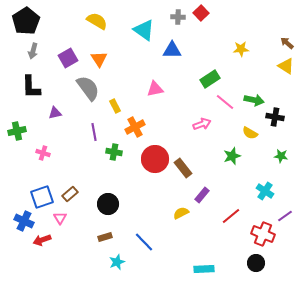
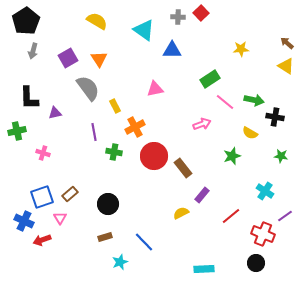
black L-shape at (31, 87): moved 2 px left, 11 px down
red circle at (155, 159): moved 1 px left, 3 px up
cyan star at (117, 262): moved 3 px right
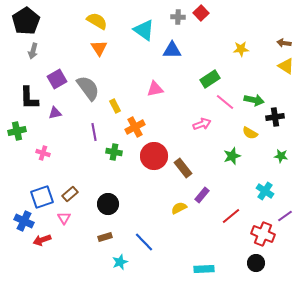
brown arrow at (287, 43): moved 3 px left; rotated 32 degrees counterclockwise
purple square at (68, 58): moved 11 px left, 21 px down
orange triangle at (99, 59): moved 11 px up
black cross at (275, 117): rotated 18 degrees counterclockwise
yellow semicircle at (181, 213): moved 2 px left, 5 px up
pink triangle at (60, 218): moved 4 px right
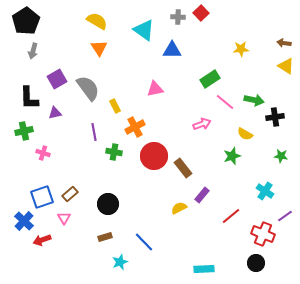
green cross at (17, 131): moved 7 px right
yellow semicircle at (250, 133): moved 5 px left, 1 px down
blue cross at (24, 221): rotated 18 degrees clockwise
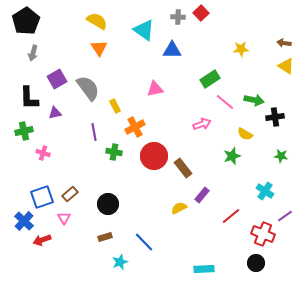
gray arrow at (33, 51): moved 2 px down
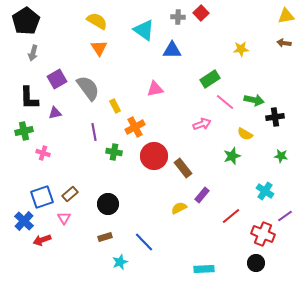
yellow triangle at (286, 66): moved 50 px up; rotated 42 degrees counterclockwise
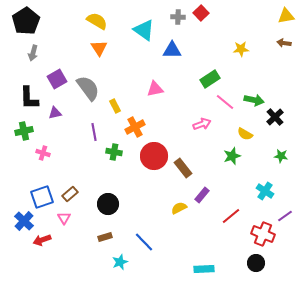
black cross at (275, 117): rotated 36 degrees counterclockwise
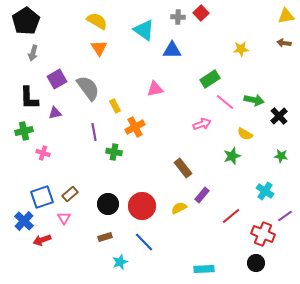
black cross at (275, 117): moved 4 px right, 1 px up
red circle at (154, 156): moved 12 px left, 50 px down
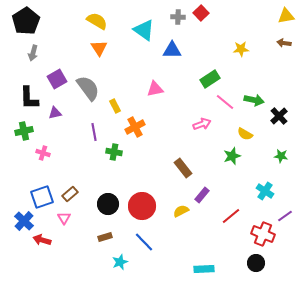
yellow semicircle at (179, 208): moved 2 px right, 3 px down
red arrow at (42, 240): rotated 36 degrees clockwise
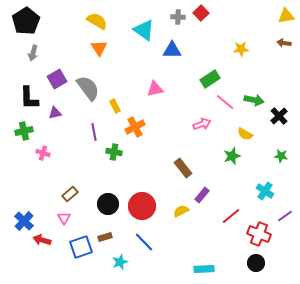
blue square at (42, 197): moved 39 px right, 50 px down
red cross at (263, 234): moved 4 px left
